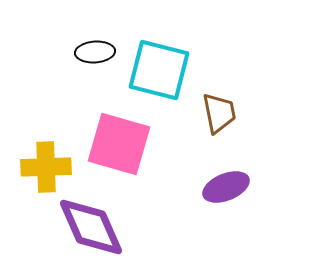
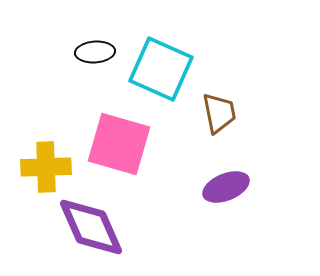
cyan square: moved 2 px right, 1 px up; rotated 10 degrees clockwise
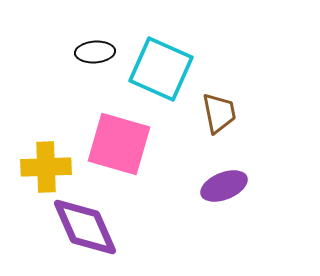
purple ellipse: moved 2 px left, 1 px up
purple diamond: moved 6 px left
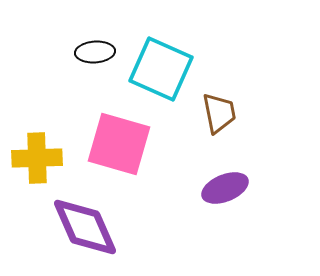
yellow cross: moved 9 px left, 9 px up
purple ellipse: moved 1 px right, 2 px down
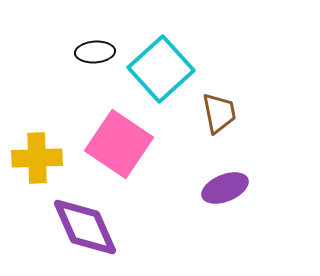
cyan square: rotated 24 degrees clockwise
pink square: rotated 18 degrees clockwise
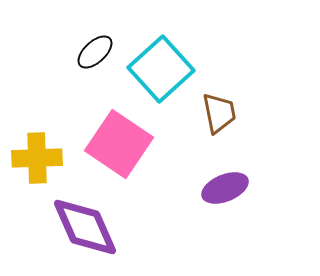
black ellipse: rotated 39 degrees counterclockwise
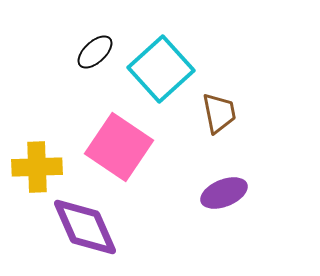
pink square: moved 3 px down
yellow cross: moved 9 px down
purple ellipse: moved 1 px left, 5 px down
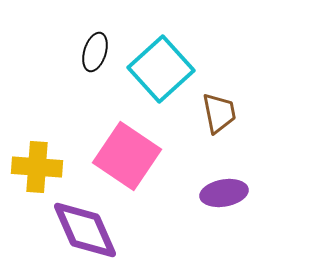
black ellipse: rotated 30 degrees counterclockwise
pink square: moved 8 px right, 9 px down
yellow cross: rotated 6 degrees clockwise
purple ellipse: rotated 12 degrees clockwise
purple diamond: moved 3 px down
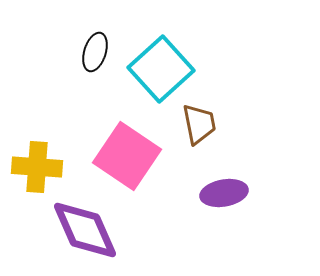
brown trapezoid: moved 20 px left, 11 px down
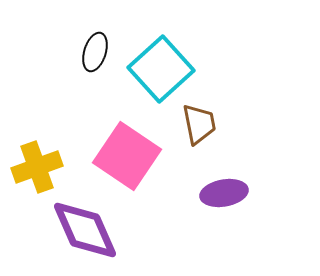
yellow cross: rotated 24 degrees counterclockwise
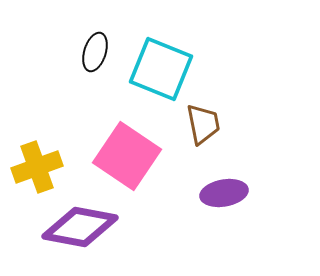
cyan square: rotated 26 degrees counterclockwise
brown trapezoid: moved 4 px right
purple diamond: moved 5 px left, 3 px up; rotated 56 degrees counterclockwise
